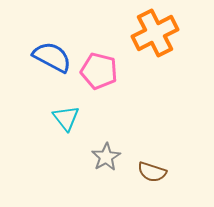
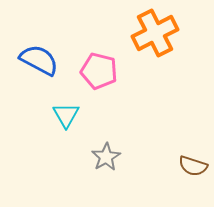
blue semicircle: moved 13 px left, 3 px down
cyan triangle: moved 3 px up; rotated 8 degrees clockwise
brown semicircle: moved 41 px right, 6 px up
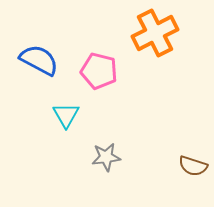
gray star: rotated 24 degrees clockwise
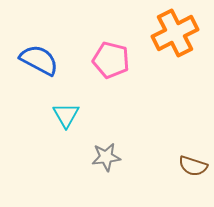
orange cross: moved 20 px right
pink pentagon: moved 12 px right, 11 px up
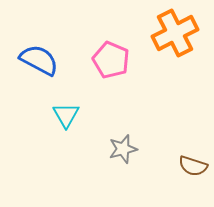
pink pentagon: rotated 9 degrees clockwise
gray star: moved 17 px right, 8 px up; rotated 8 degrees counterclockwise
